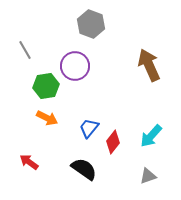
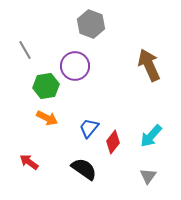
gray triangle: rotated 36 degrees counterclockwise
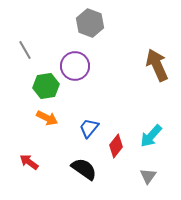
gray hexagon: moved 1 px left, 1 px up
brown arrow: moved 8 px right
red diamond: moved 3 px right, 4 px down
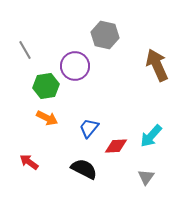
gray hexagon: moved 15 px right, 12 px down; rotated 8 degrees counterclockwise
red diamond: rotated 50 degrees clockwise
black semicircle: rotated 8 degrees counterclockwise
gray triangle: moved 2 px left, 1 px down
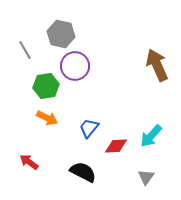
gray hexagon: moved 44 px left, 1 px up
black semicircle: moved 1 px left, 3 px down
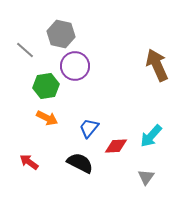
gray line: rotated 18 degrees counterclockwise
black semicircle: moved 3 px left, 9 px up
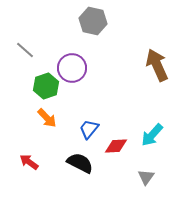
gray hexagon: moved 32 px right, 13 px up
purple circle: moved 3 px left, 2 px down
green hexagon: rotated 10 degrees counterclockwise
orange arrow: rotated 20 degrees clockwise
blue trapezoid: moved 1 px down
cyan arrow: moved 1 px right, 1 px up
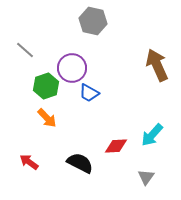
blue trapezoid: moved 36 px up; rotated 100 degrees counterclockwise
